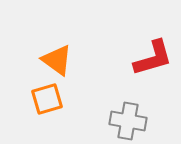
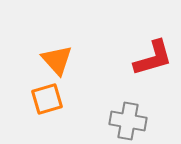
orange triangle: rotated 12 degrees clockwise
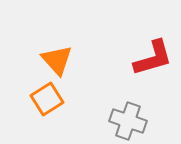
orange square: rotated 16 degrees counterclockwise
gray cross: rotated 9 degrees clockwise
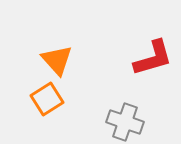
gray cross: moved 3 px left, 1 px down
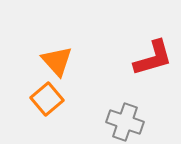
orange triangle: moved 1 px down
orange square: rotated 8 degrees counterclockwise
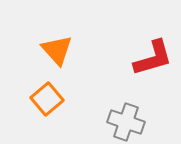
orange triangle: moved 11 px up
gray cross: moved 1 px right
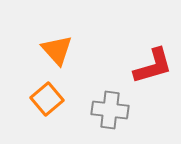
red L-shape: moved 8 px down
gray cross: moved 16 px left, 12 px up; rotated 12 degrees counterclockwise
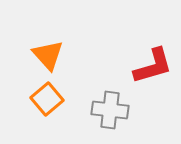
orange triangle: moved 9 px left, 5 px down
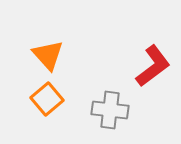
red L-shape: rotated 21 degrees counterclockwise
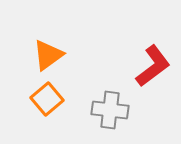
orange triangle: rotated 36 degrees clockwise
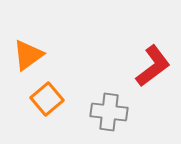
orange triangle: moved 20 px left
gray cross: moved 1 px left, 2 px down
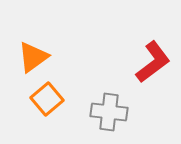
orange triangle: moved 5 px right, 2 px down
red L-shape: moved 4 px up
